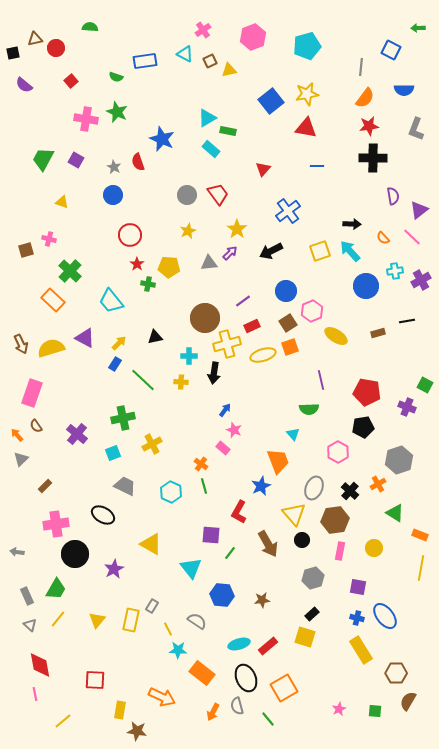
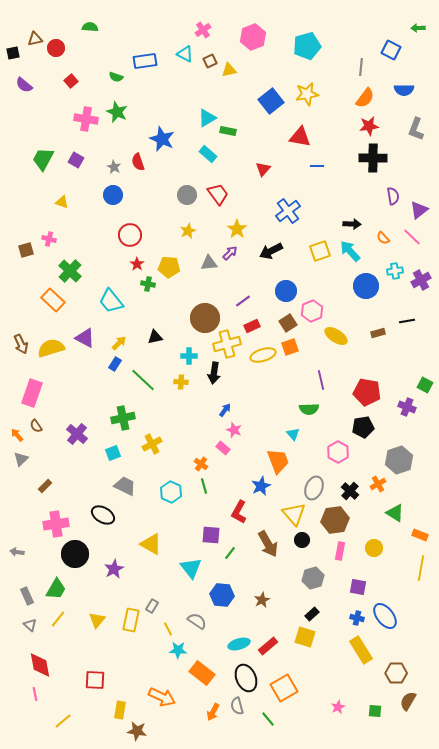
red triangle at (306, 128): moved 6 px left, 9 px down
cyan rectangle at (211, 149): moved 3 px left, 5 px down
brown star at (262, 600): rotated 21 degrees counterclockwise
pink star at (339, 709): moved 1 px left, 2 px up
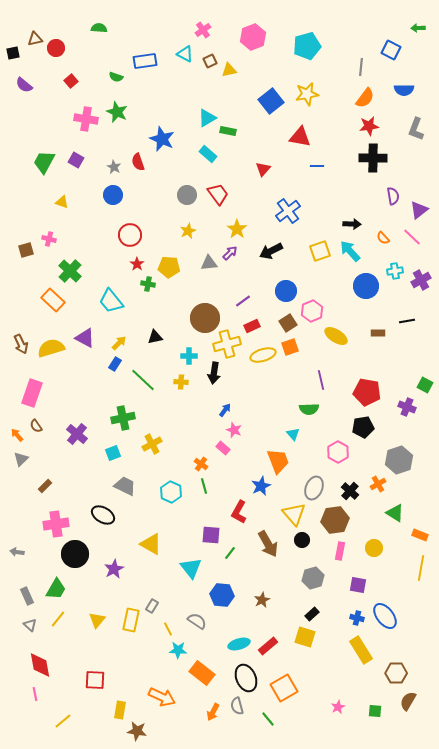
green semicircle at (90, 27): moved 9 px right, 1 px down
green trapezoid at (43, 159): moved 1 px right, 3 px down
brown rectangle at (378, 333): rotated 16 degrees clockwise
purple square at (358, 587): moved 2 px up
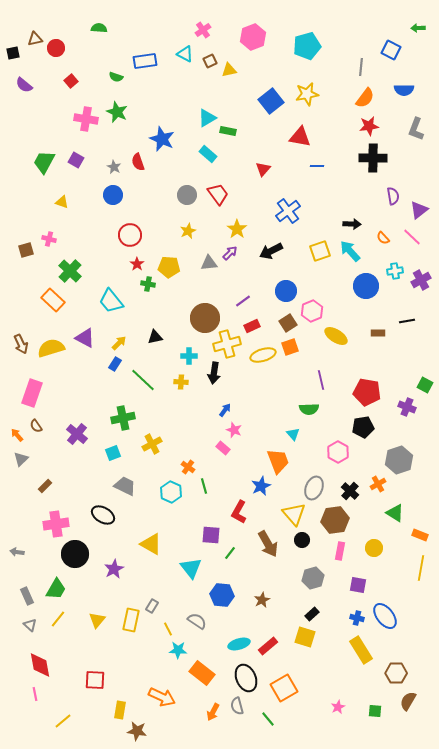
orange cross at (201, 464): moved 13 px left, 3 px down
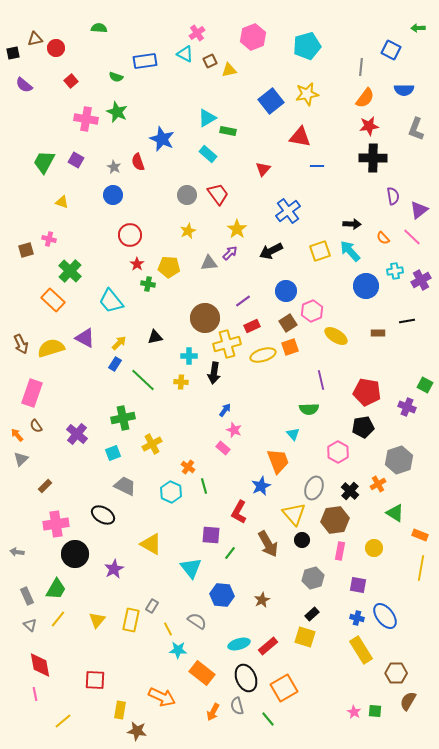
pink cross at (203, 30): moved 6 px left, 3 px down
pink star at (338, 707): moved 16 px right, 5 px down; rotated 16 degrees counterclockwise
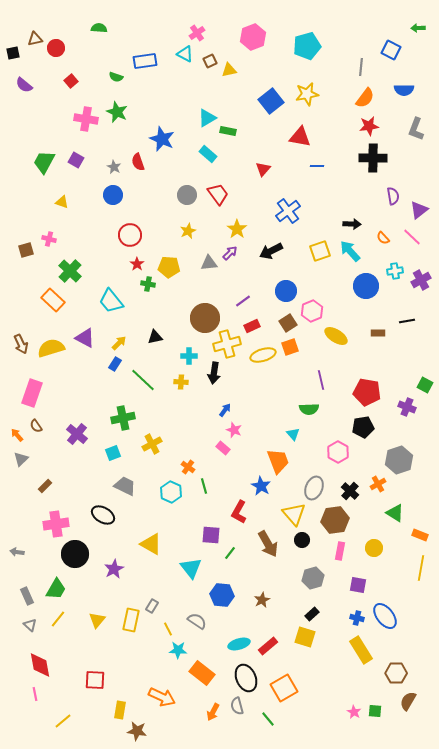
blue star at (261, 486): rotated 18 degrees counterclockwise
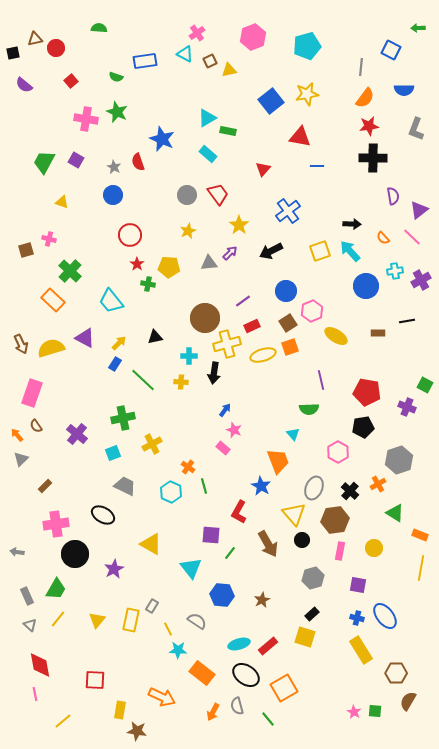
yellow star at (237, 229): moved 2 px right, 4 px up
black ellipse at (246, 678): moved 3 px up; rotated 32 degrees counterclockwise
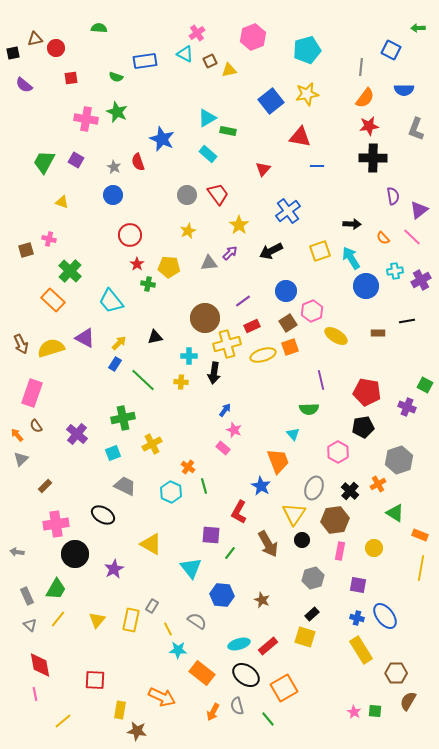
cyan pentagon at (307, 46): moved 4 px down
red square at (71, 81): moved 3 px up; rotated 32 degrees clockwise
cyan arrow at (350, 251): moved 1 px right, 7 px down; rotated 10 degrees clockwise
yellow triangle at (294, 514): rotated 15 degrees clockwise
brown star at (262, 600): rotated 21 degrees counterclockwise
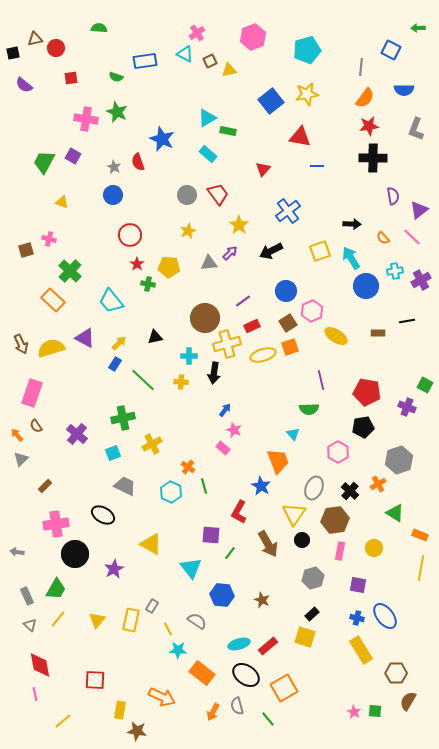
purple square at (76, 160): moved 3 px left, 4 px up
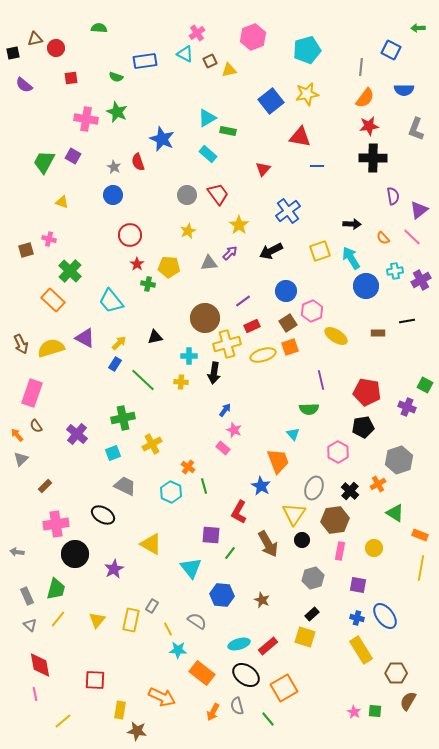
green trapezoid at (56, 589): rotated 15 degrees counterclockwise
